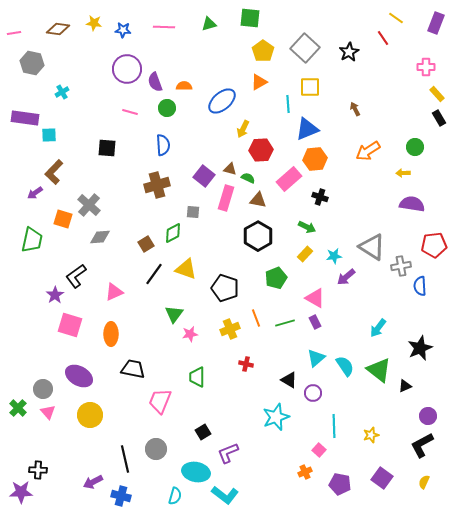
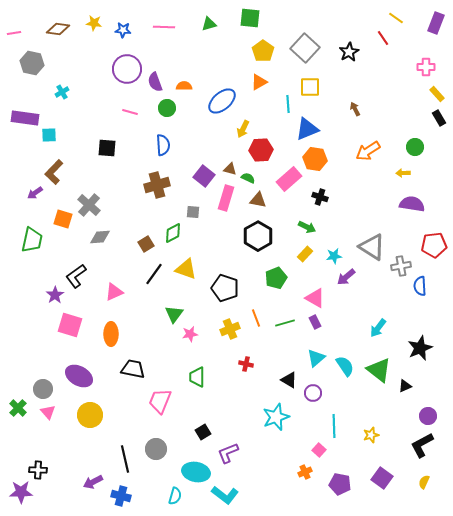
orange hexagon at (315, 159): rotated 15 degrees clockwise
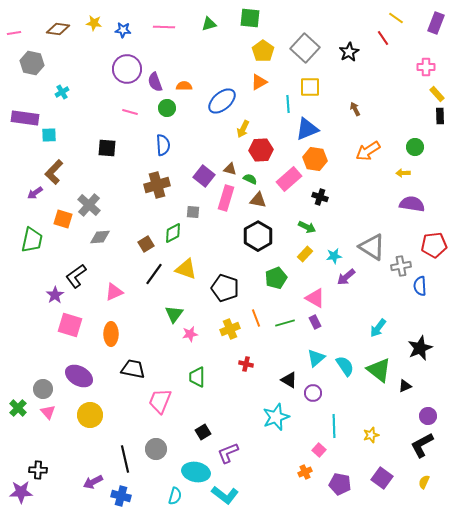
black rectangle at (439, 118): moved 1 px right, 2 px up; rotated 28 degrees clockwise
green semicircle at (248, 178): moved 2 px right, 1 px down
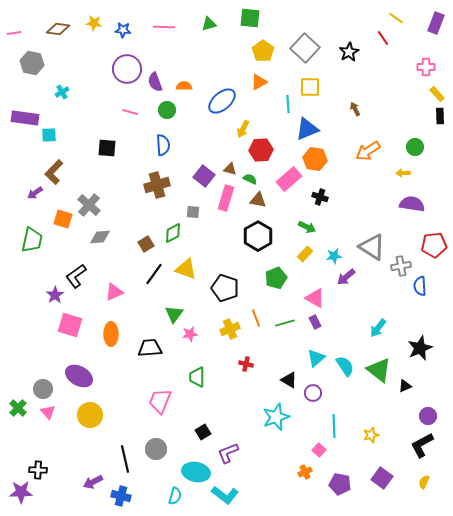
green circle at (167, 108): moved 2 px down
black trapezoid at (133, 369): moved 17 px right, 21 px up; rotated 15 degrees counterclockwise
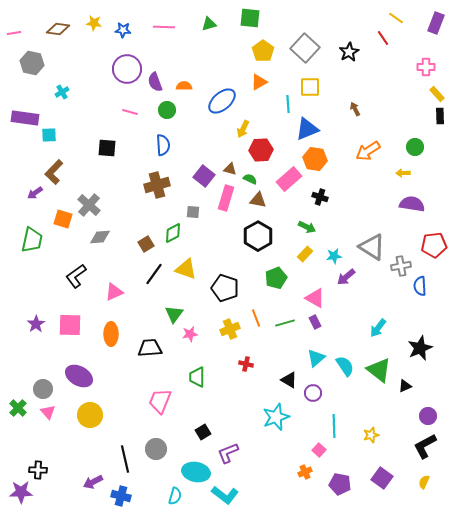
purple star at (55, 295): moved 19 px left, 29 px down
pink square at (70, 325): rotated 15 degrees counterclockwise
black L-shape at (422, 445): moved 3 px right, 1 px down
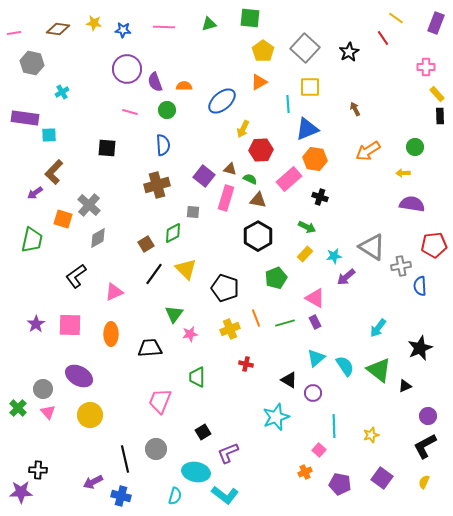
gray diamond at (100, 237): moved 2 px left, 1 px down; rotated 25 degrees counterclockwise
yellow triangle at (186, 269): rotated 25 degrees clockwise
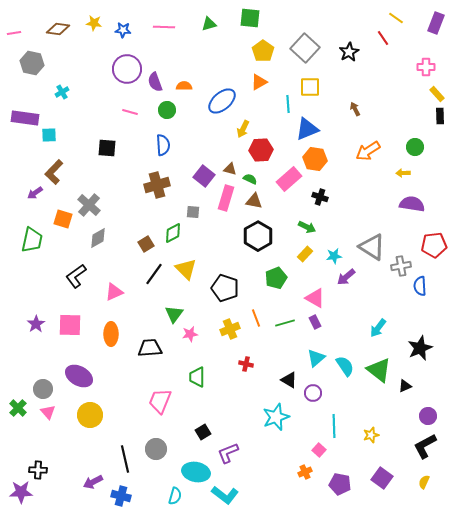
brown triangle at (258, 200): moved 4 px left, 1 px down
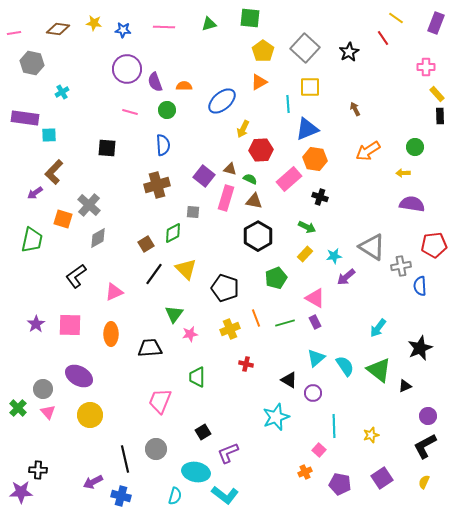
purple square at (382, 478): rotated 20 degrees clockwise
